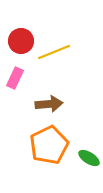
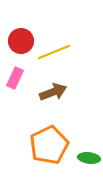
brown arrow: moved 4 px right, 12 px up; rotated 16 degrees counterclockwise
green ellipse: rotated 25 degrees counterclockwise
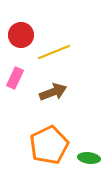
red circle: moved 6 px up
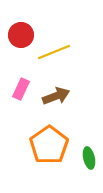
pink rectangle: moved 6 px right, 11 px down
brown arrow: moved 3 px right, 4 px down
orange pentagon: rotated 9 degrees counterclockwise
green ellipse: rotated 70 degrees clockwise
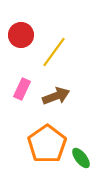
yellow line: rotated 32 degrees counterclockwise
pink rectangle: moved 1 px right
orange pentagon: moved 2 px left, 1 px up
green ellipse: moved 8 px left; rotated 25 degrees counterclockwise
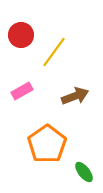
pink rectangle: moved 2 px down; rotated 35 degrees clockwise
brown arrow: moved 19 px right
green ellipse: moved 3 px right, 14 px down
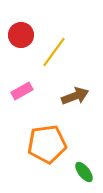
orange pentagon: rotated 27 degrees clockwise
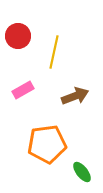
red circle: moved 3 px left, 1 px down
yellow line: rotated 24 degrees counterclockwise
pink rectangle: moved 1 px right, 1 px up
green ellipse: moved 2 px left
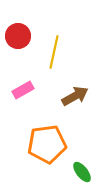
brown arrow: rotated 8 degrees counterclockwise
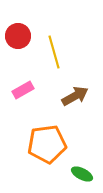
yellow line: rotated 28 degrees counterclockwise
green ellipse: moved 2 px down; rotated 25 degrees counterclockwise
